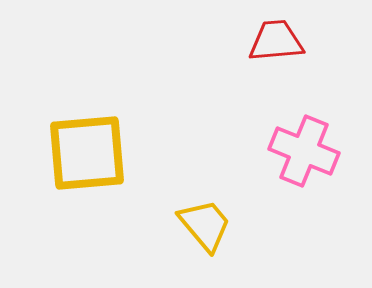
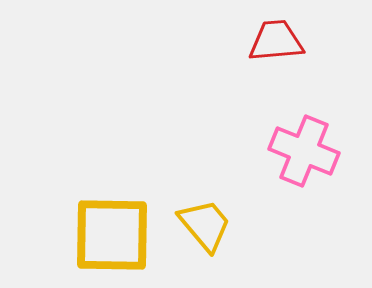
yellow square: moved 25 px right, 82 px down; rotated 6 degrees clockwise
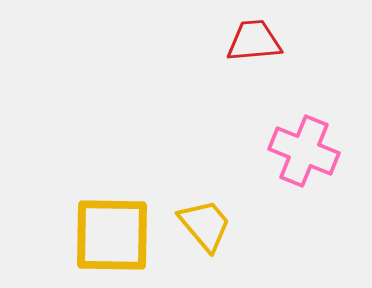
red trapezoid: moved 22 px left
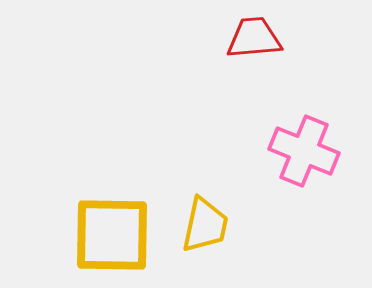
red trapezoid: moved 3 px up
yellow trapezoid: rotated 52 degrees clockwise
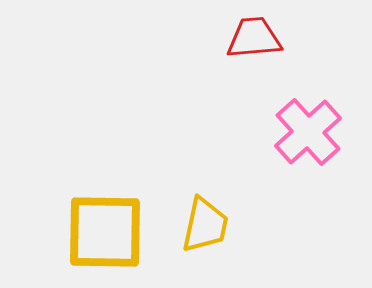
pink cross: moved 4 px right, 19 px up; rotated 26 degrees clockwise
yellow square: moved 7 px left, 3 px up
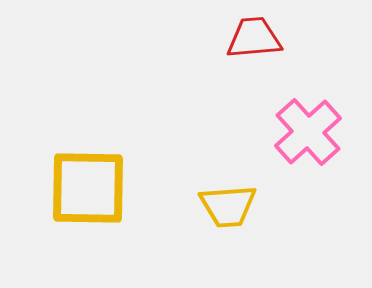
yellow trapezoid: moved 23 px right, 19 px up; rotated 74 degrees clockwise
yellow square: moved 17 px left, 44 px up
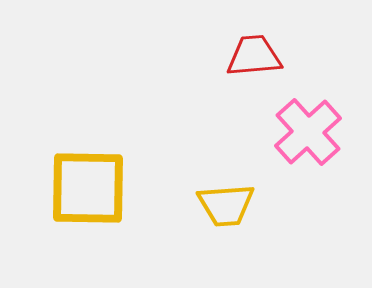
red trapezoid: moved 18 px down
yellow trapezoid: moved 2 px left, 1 px up
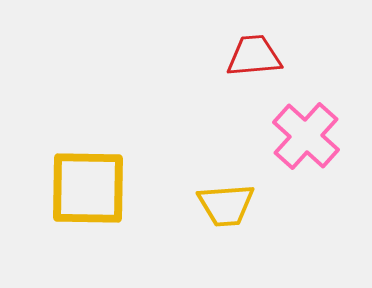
pink cross: moved 2 px left, 4 px down; rotated 6 degrees counterclockwise
